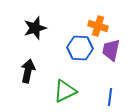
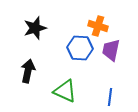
green triangle: rotated 50 degrees clockwise
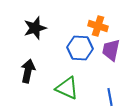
green triangle: moved 2 px right, 3 px up
blue line: rotated 18 degrees counterclockwise
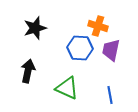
blue line: moved 2 px up
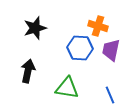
green triangle: rotated 15 degrees counterclockwise
blue line: rotated 12 degrees counterclockwise
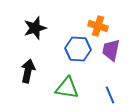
blue hexagon: moved 2 px left, 1 px down
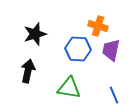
black star: moved 6 px down
green triangle: moved 2 px right
blue line: moved 4 px right
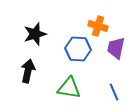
purple trapezoid: moved 5 px right, 2 px up
blue line: moved 3 px up
